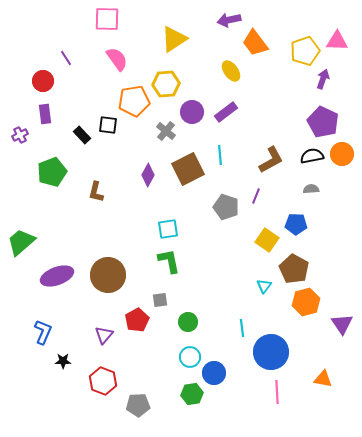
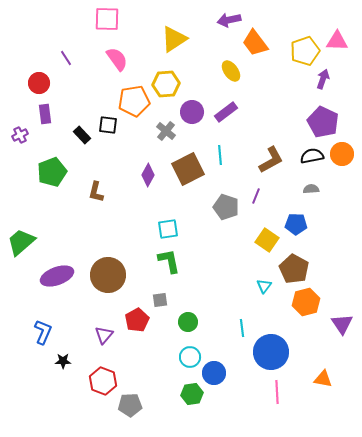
red circle at (43, 81): moved 4 px left, 2 px down
gray pentagon at (138, 405): moved 8 px left
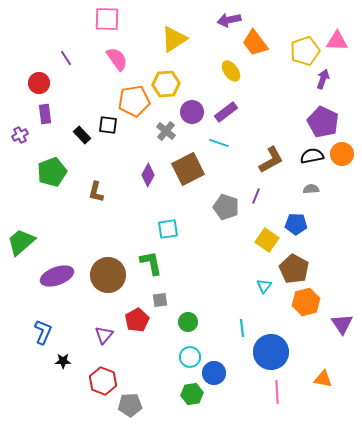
cyan line at (220, 155): moved 1 px left, 12 px up; rotated 66 degrees counterclockwise
green L-shape at (169, 261): moved 18 px left, 2 px down
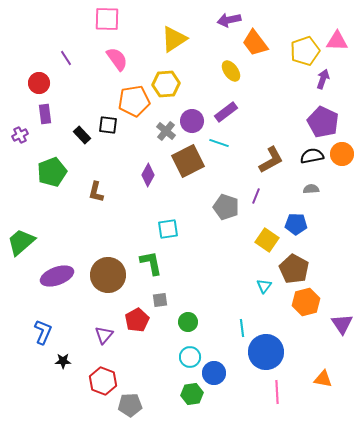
purple circle at (192, 112): moved 9 px down
brown square at (188, 169): moved 8 px up
blue circle at (271, 352): moved 5 px left
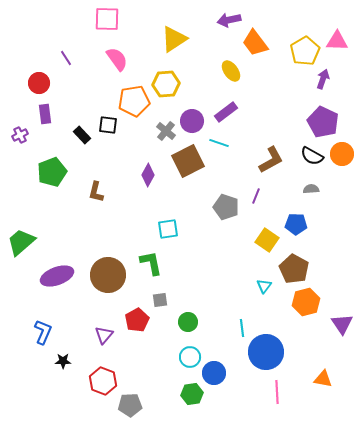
yellow pentagon at (305, 51): rotated 12 degrees counterclockwise
black semicircle at (312, 156): rotated 140 degrees counterclockwise
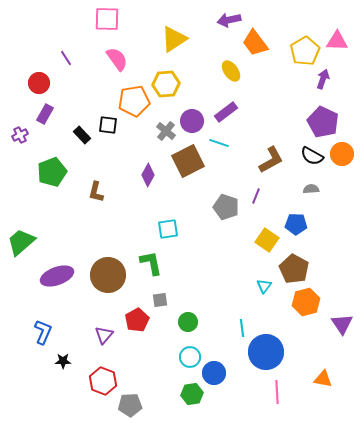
purple rectangle at (45, 114): rotated 36 degrees clockwise
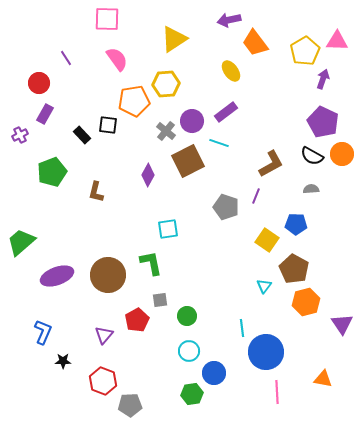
brown L-shape at (271, 160): moved 4 px down
green circle at (188, 322): moved 1 px left, 6 px up
cyan circle at (190, 357): moved 1 px left, 6 px up
